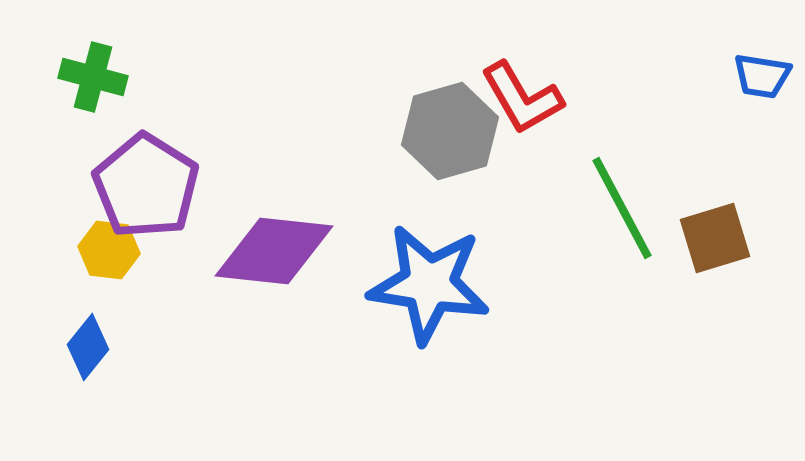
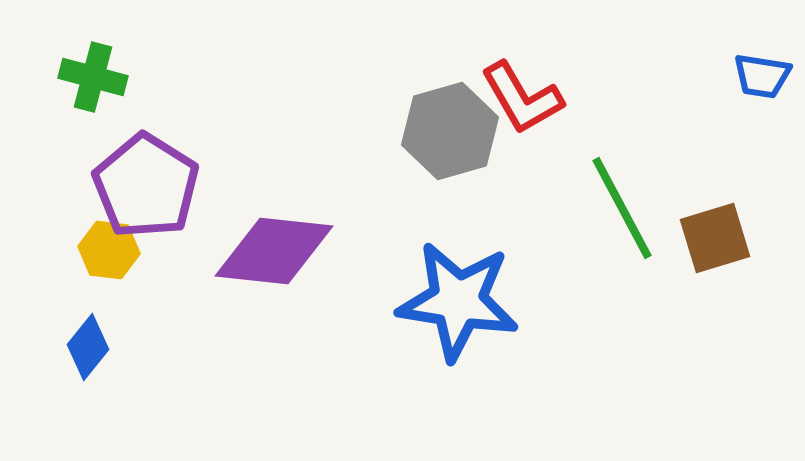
blue star: moved 29 px right, 17 px down
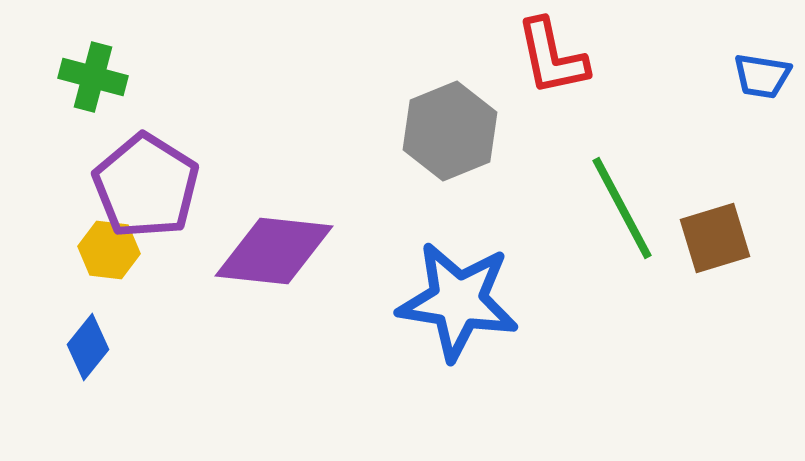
red L-shape: moved 30 px right, 41 px up; rotated 18 degrees clockwise
gray hexagon: rotated 6 degrees counterclockwise
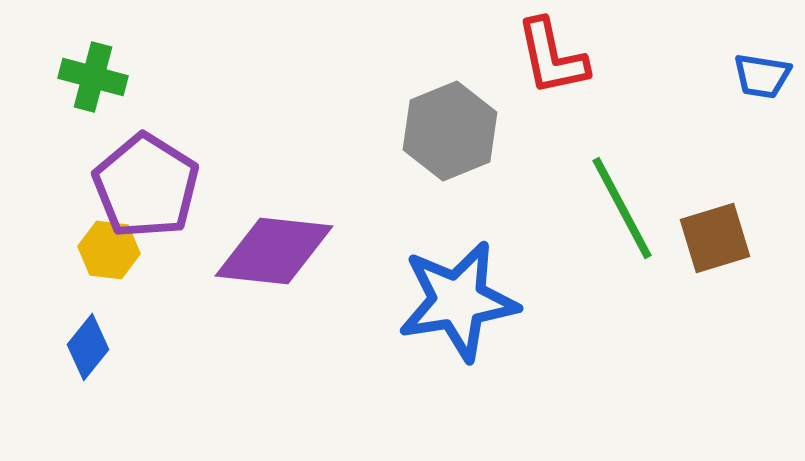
blue star: rotated 18 degrees counterclockwise
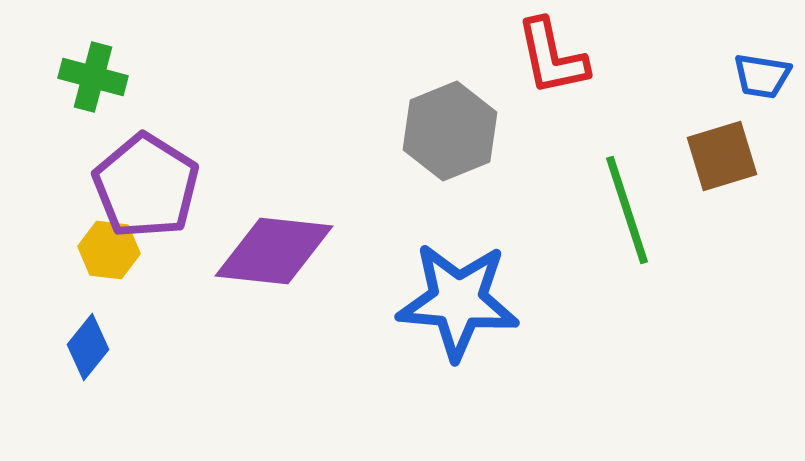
green line: moved 5 px right, 2 px down; rotated 10 degrees clockwise
brown square: moved 7 px right, 82 px up
blue star: rotated 14 degrees clockwise
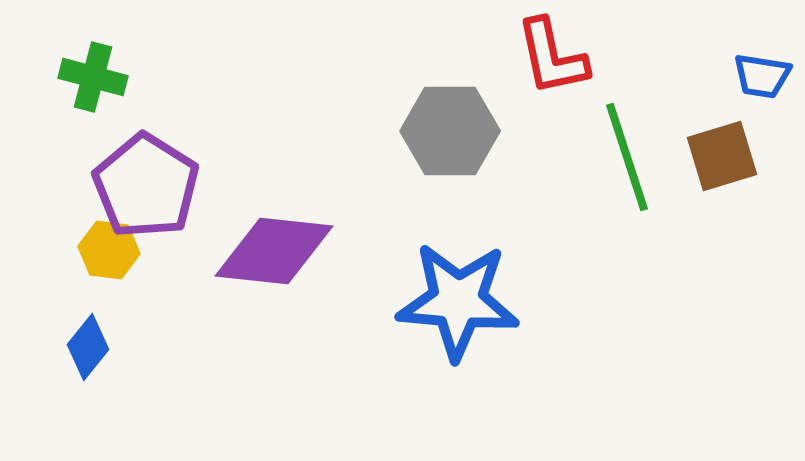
gray hexagon: rotated 22 degrees clockwise
green line: moved 53 px up
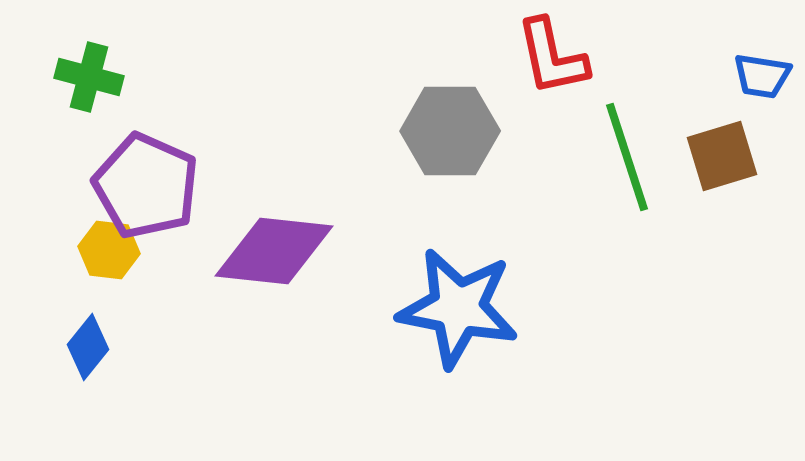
green cross: moved 4 px left
purple pentagon: rotated 8 degrees counterclockwise
blue star: moved 7 px down; rotated 6 degrees clockwise
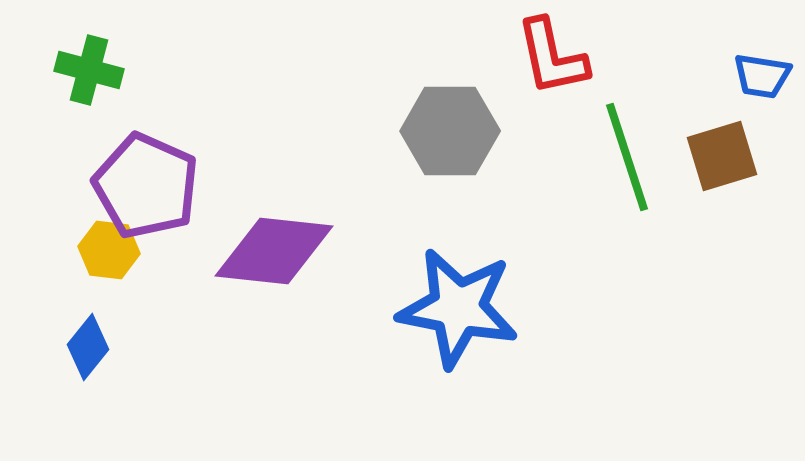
green cross: moved 7 px up
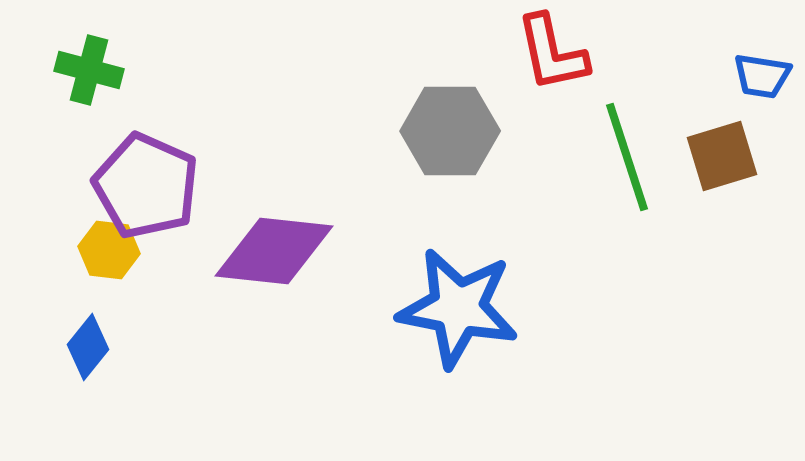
red L-shape: moved 4 px up
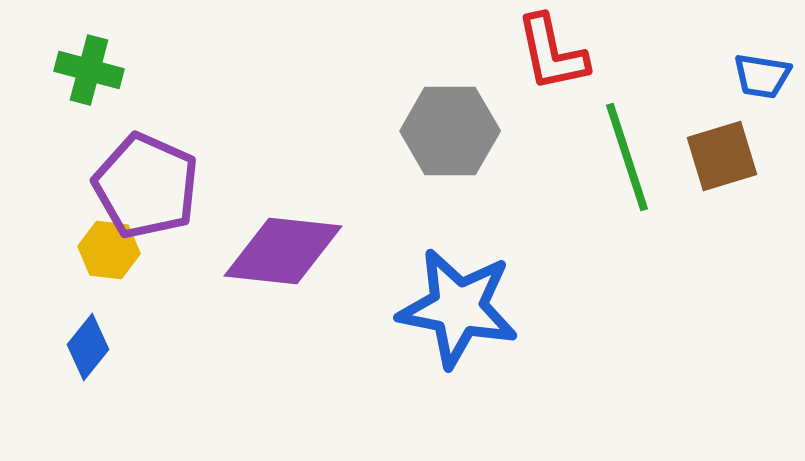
purple diamond: moved 9 px right
